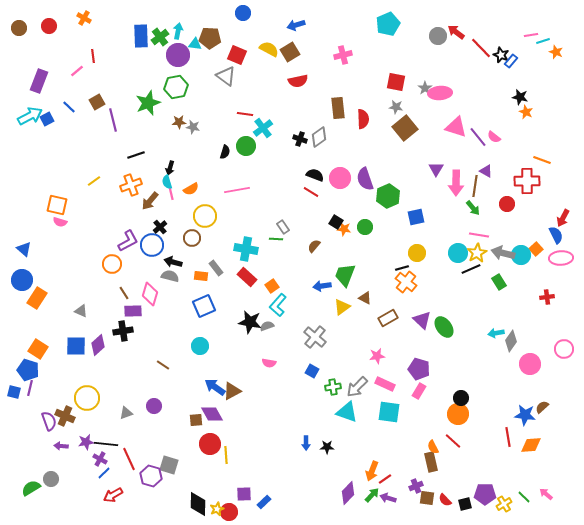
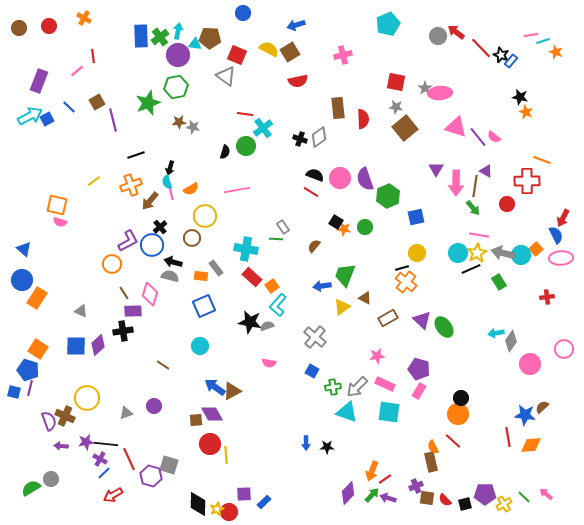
red rectangle at (247, 277): moved 5 px right
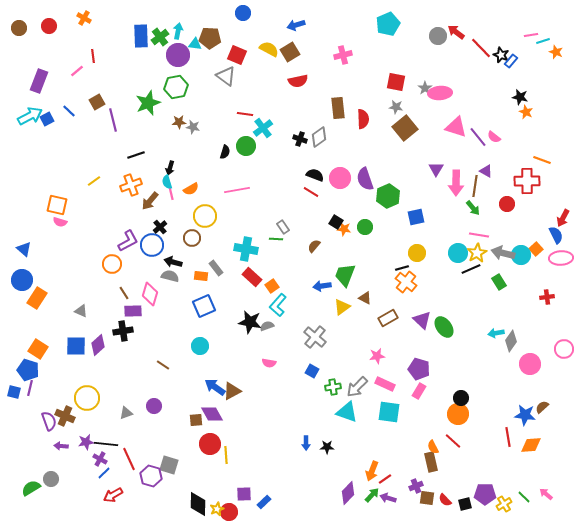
blue line at (69, 107): moved 4 px down
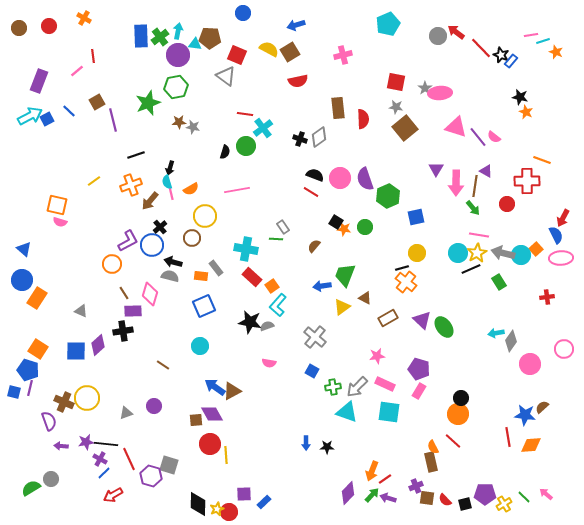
blue square at (76, 346): moved 5 px down
brown cross at (65, 416): moved 1 px left, 14 px up
